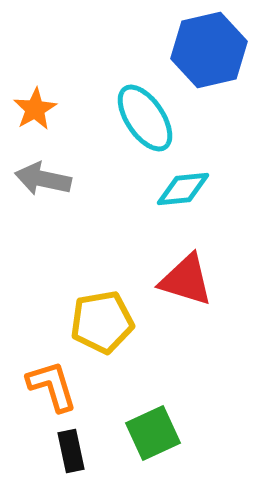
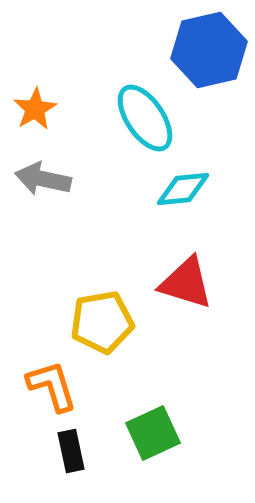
red triangle: moved 3 px down
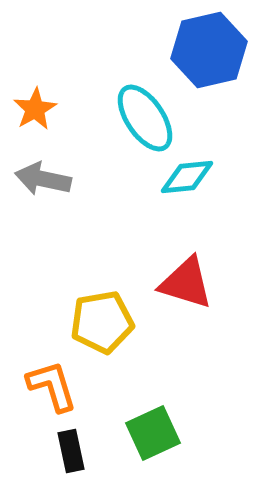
cyan diamond: moved 4 px right, 12 px up
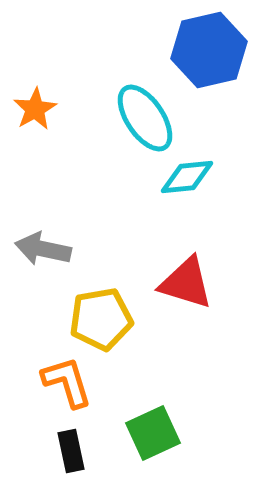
gray arrow: moved 70 px down
yellow pentagon: moved 1 px left, 3 px up
orange L-shape: moved 15 px right, 4 px up
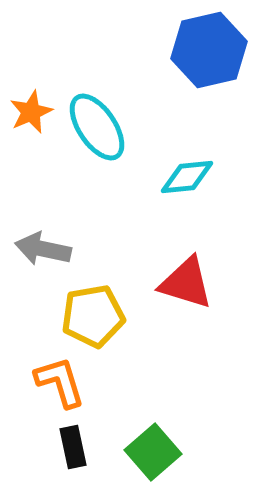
orange star: moved 4 px left, 3 px down; rotated 6 degrees clockwise
cyan ellipse: moved 48 px left, 9 px down
yellow pentagon: moved 8 px left, 3 px up
orange L-shape: moved 7 px left
green square: moved 19 px down; rotated 16 degrees counterclockwise
black rectangle: moved 2 px right, 4 px up
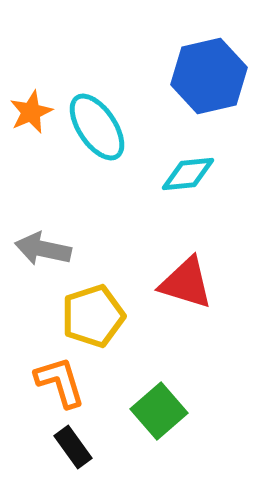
blue hexagon: moved 26 px down
cyan diamond: moved 1 px right, 3 px up
yellow pentagon: rotated 8 degrees counterclockwise
black rectangle: rotated 24 degrees counterclockwise
green square: moved 6 px right, 41 px up
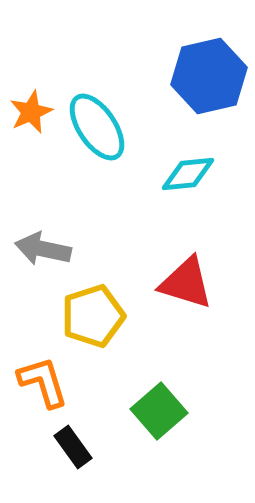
orange L-shape: moved 17 px left
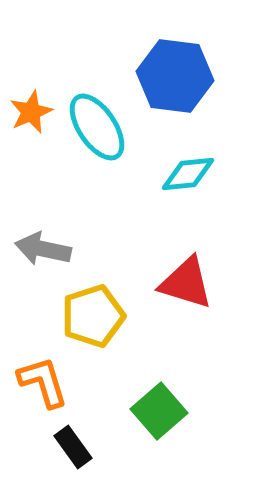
blue hexagon: moved 34 px left; rotated 20 degrees clockwise
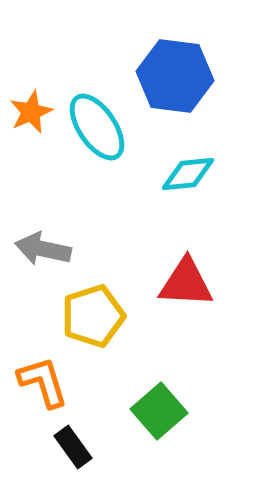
red triangle: rotated 14 degrees counterclockwise
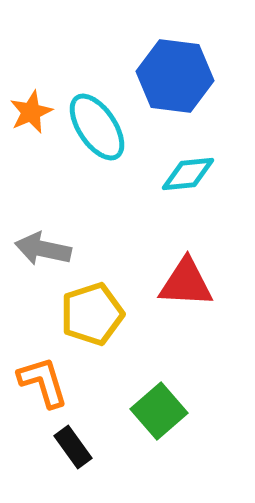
yellow pentagon: moved 1 px left, 2 px up
